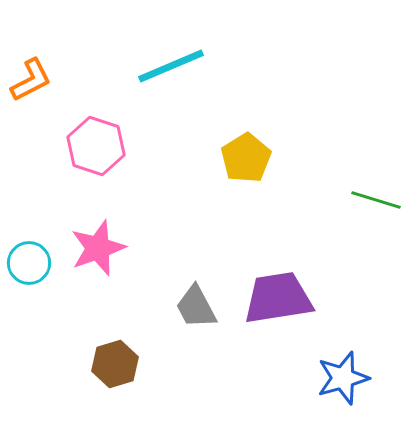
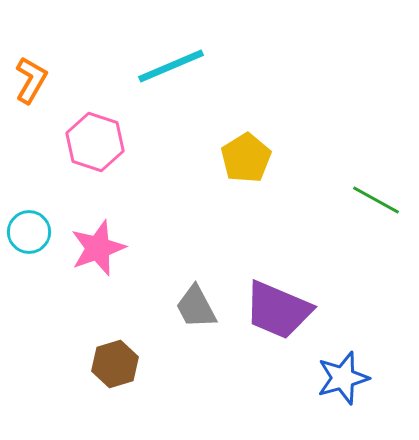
orange L-shape: rotated 33 degrees counterclockwise
pink hexagon: moved 1 px left, 4 px up
green line: rotated 12 degrees clockwise
cyan circle: moved 31 px up
purple trapezoid: moved 12 px down; rotated 148 degrees counterclockwise
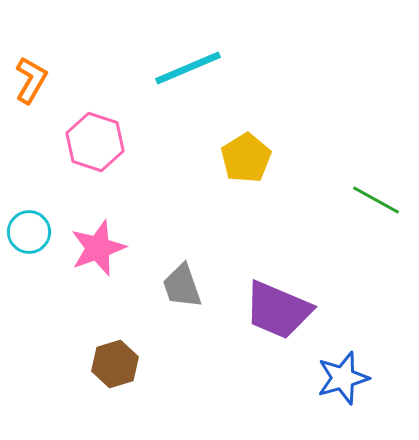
cyan line: moved 17 px right, 2 px down
gray trapezoid: moved 14 px left, 21 px up; rotated 9 degrees clockwise
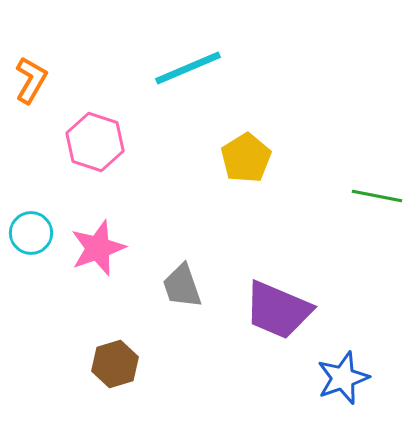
green line: moved 1 px right, 4 px up; rotated 18 degrees counterclockwise
cyan circle: moved 2 px right, 1 px down
blue star: rotated 4 degrees counterclockwise
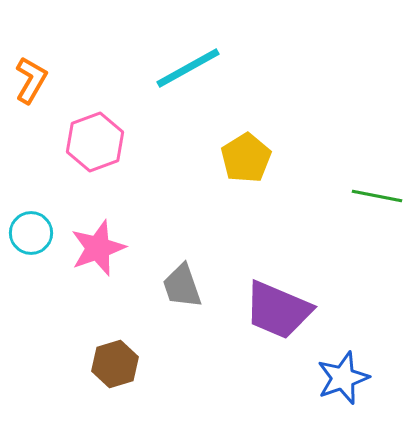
cyan line: rotated 6 degrees counterclockwise
pink hexagon: rotated 22 degrees clockwise
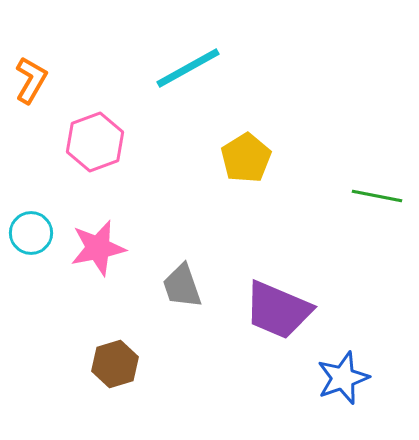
pink star: rotated 8 degrees clockwise
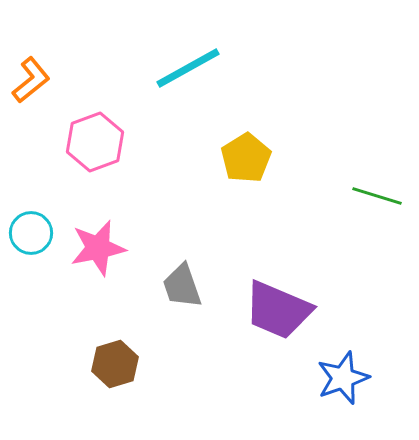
orange L-shape: rotated 21 degrees clockwise
green line: rotated 6 degrees clockwise
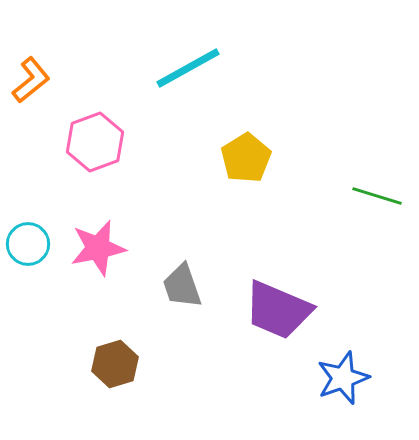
cyan circle: moved 3 px left, 11 px down
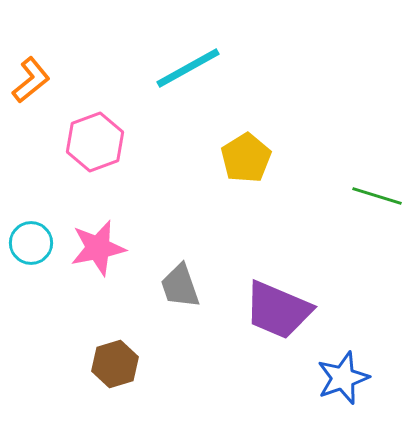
cyan circle: moved 3 px right, 1 px up
gray trapezoid: moved 2 px left
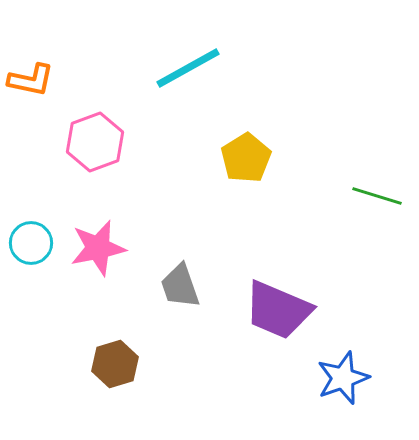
orange L-shape: rotated 51 degrees clockwise
